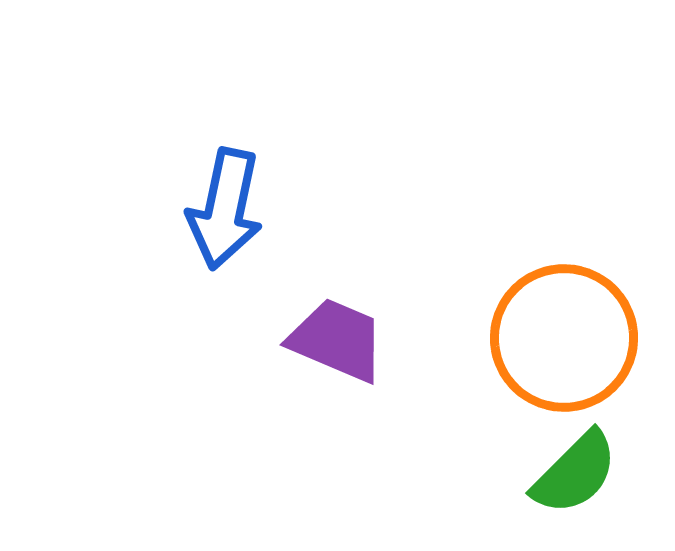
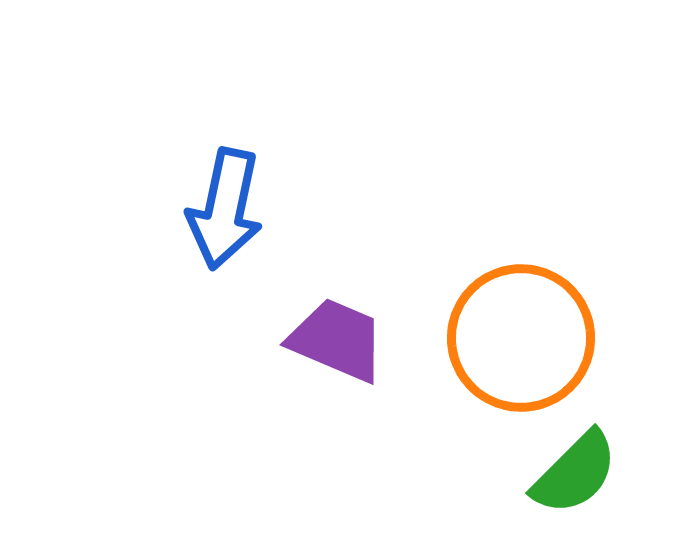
orange circle: moved 43 px left
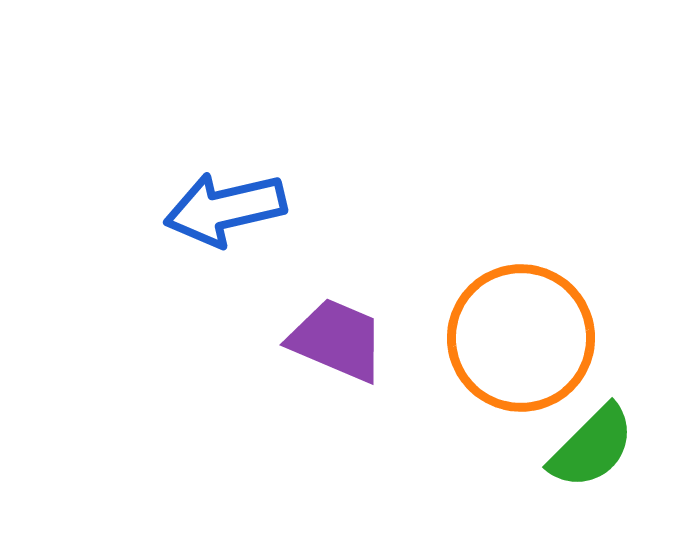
blue arrow: rotated 65 degrees clockwise
green semicircle: moved 17 px right, 26 px up
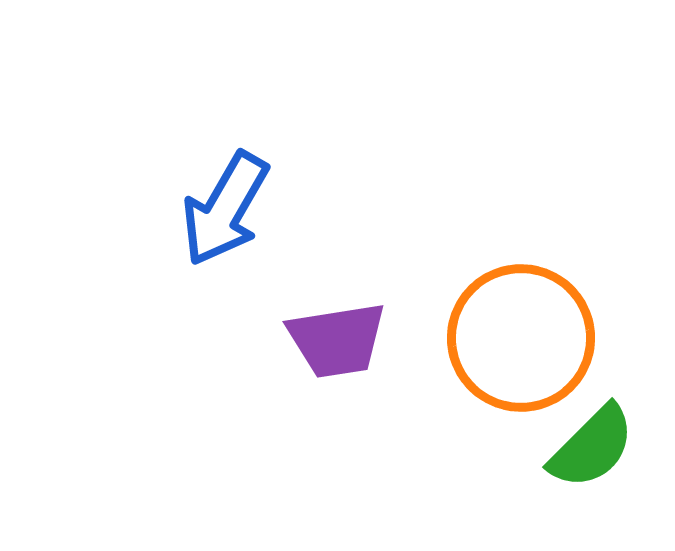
blue arrow: rotated 47 degrees counterclockwise
purple trapezoid: rotated 148 degrees clockwise
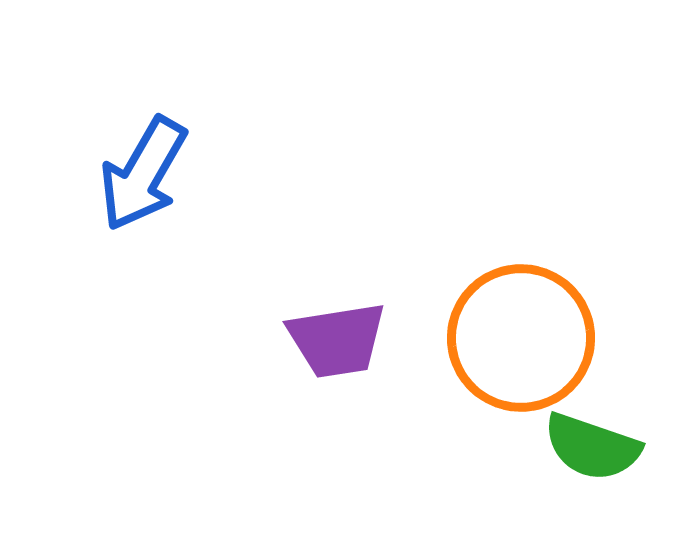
blue arrow: moved 82 px left, 35 px up
green semicircle: rotated 64 degrees clockwise
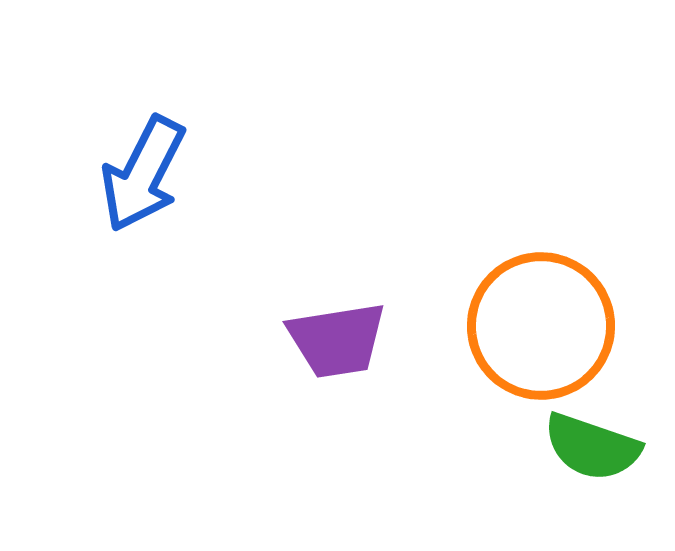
blue arrow: rotated 3 degrees counterclockwise
orange circle: moved 20 px right, 12 px up
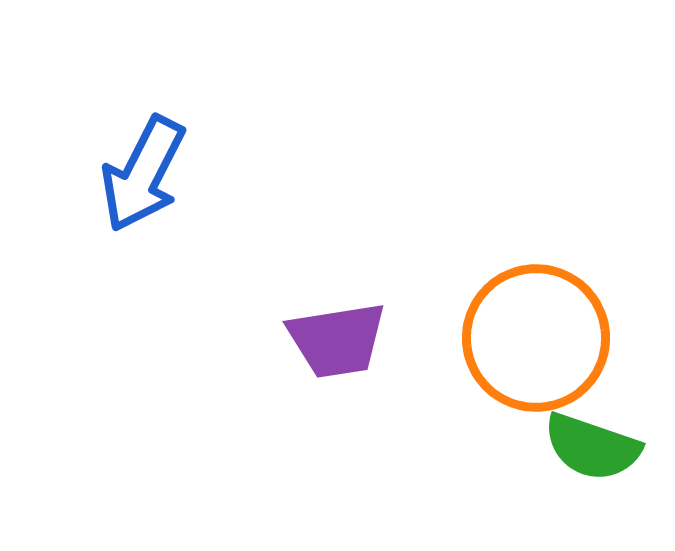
orange circle: moved 5 px left, 12 px down
